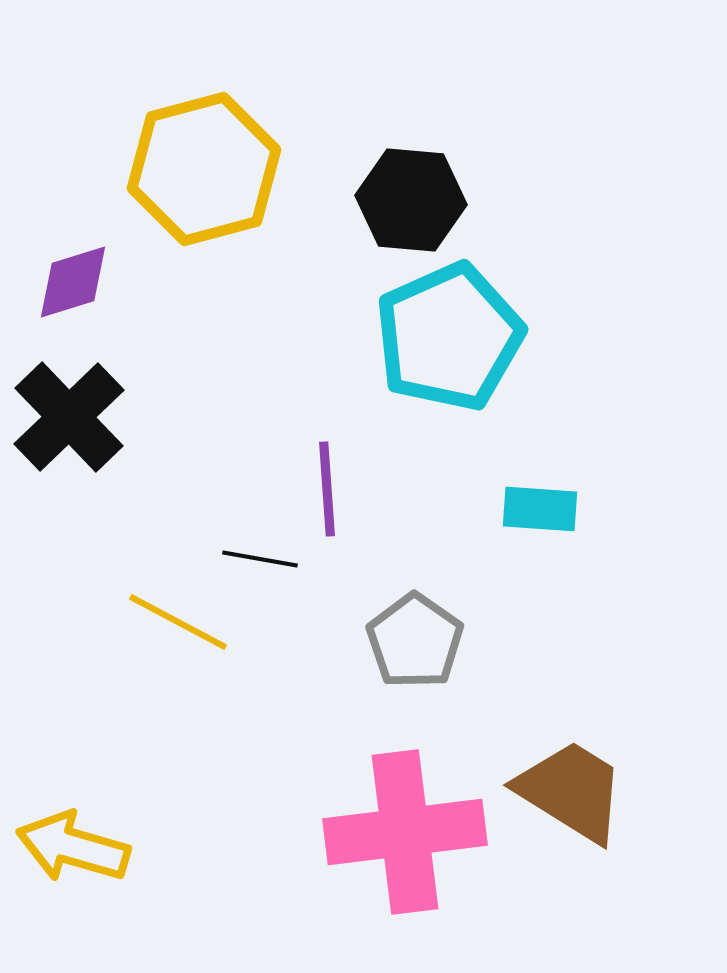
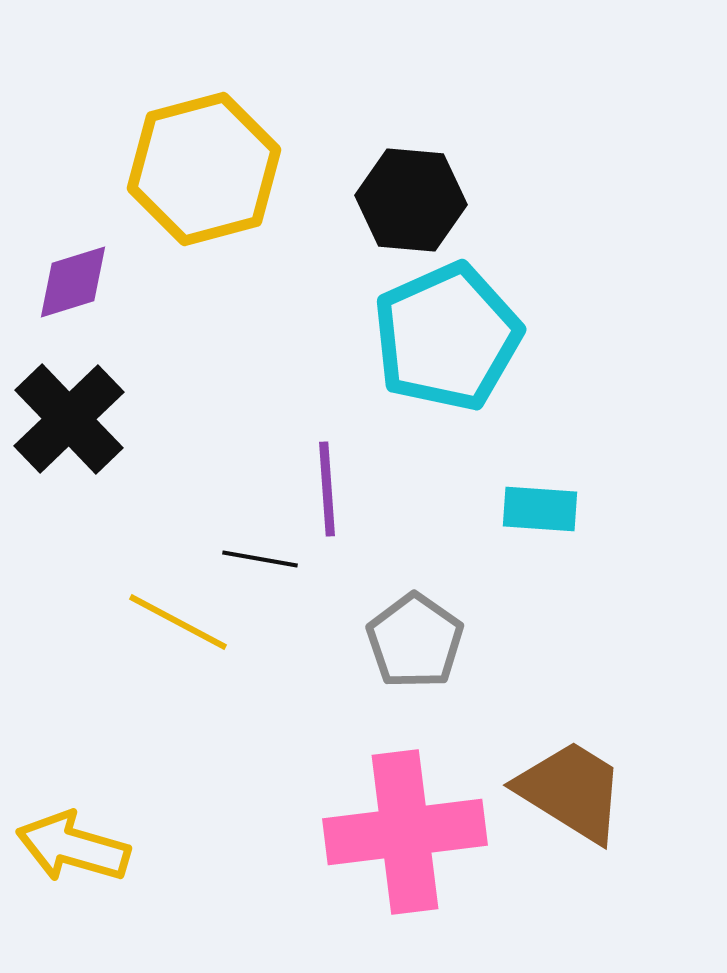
cyan pentagon: moved 2 px left
black cross: moved 2 px down
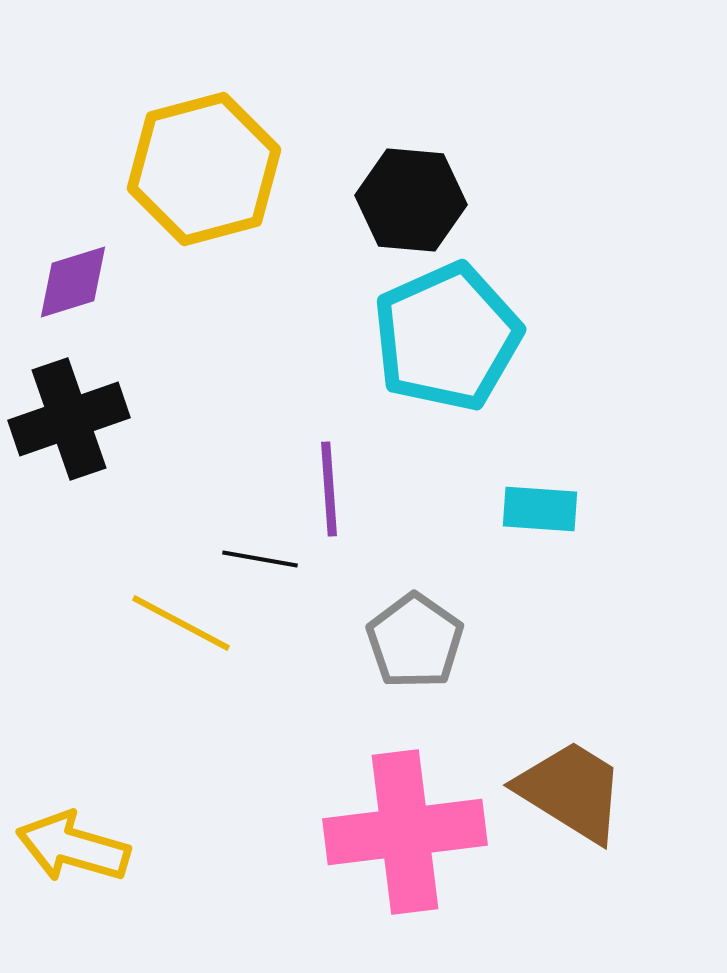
black cross: rotated 25 degrees clockwise
purple line: moved 2 px right
yellow line: moved 3 px right, 1 px down
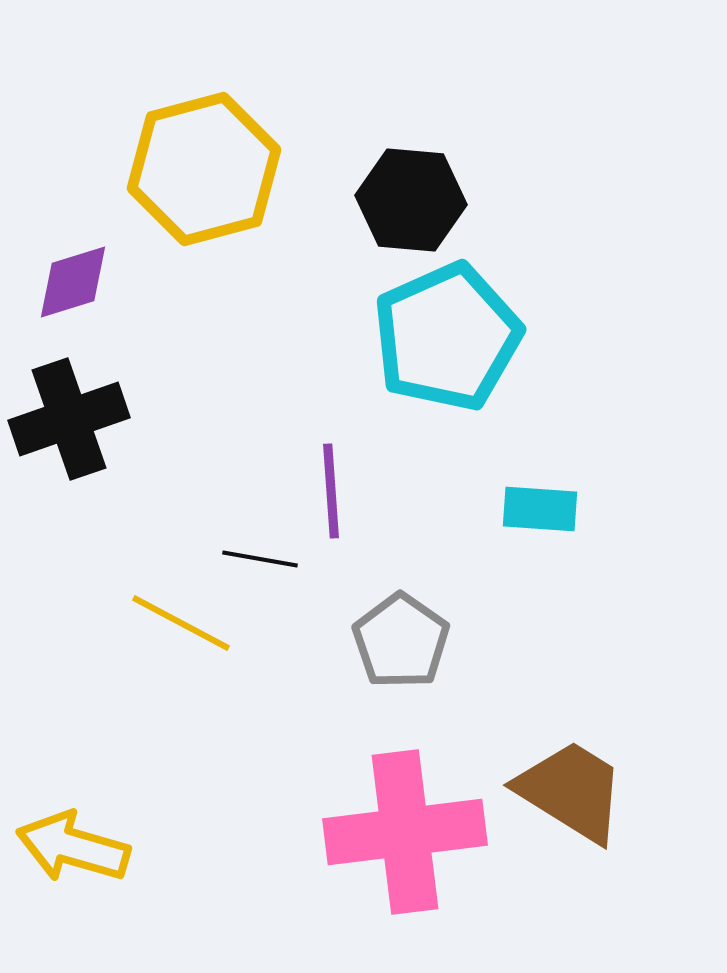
purple line: moved 2 px right, 2 px down
gray pentagon: moved 14 px left
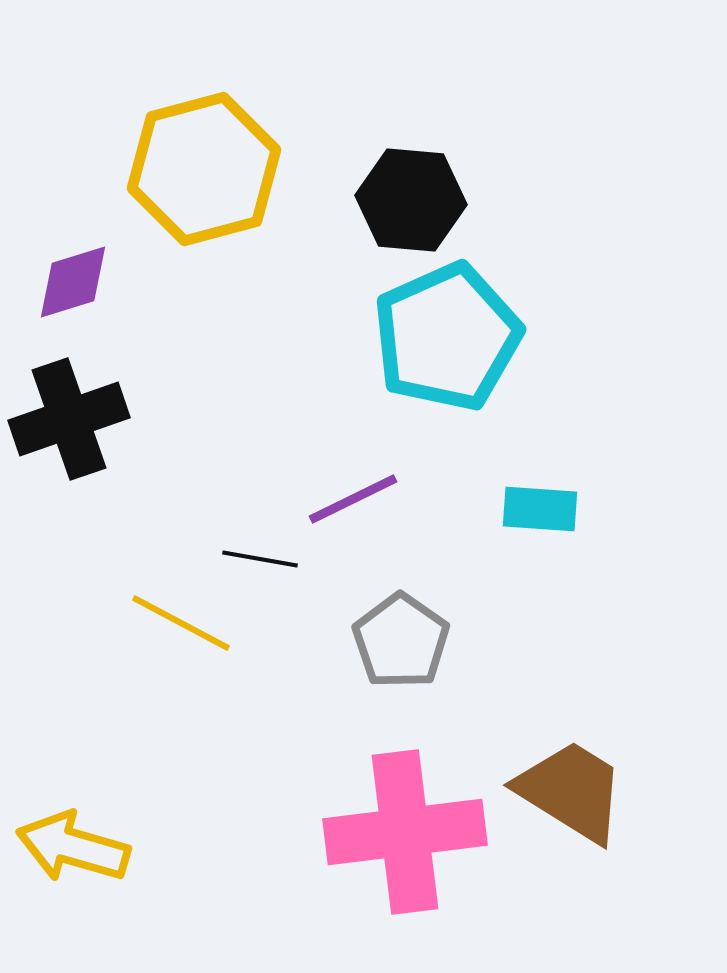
purple line: moved 22 px right, 8 px down; rotated 68 degrees clockwise
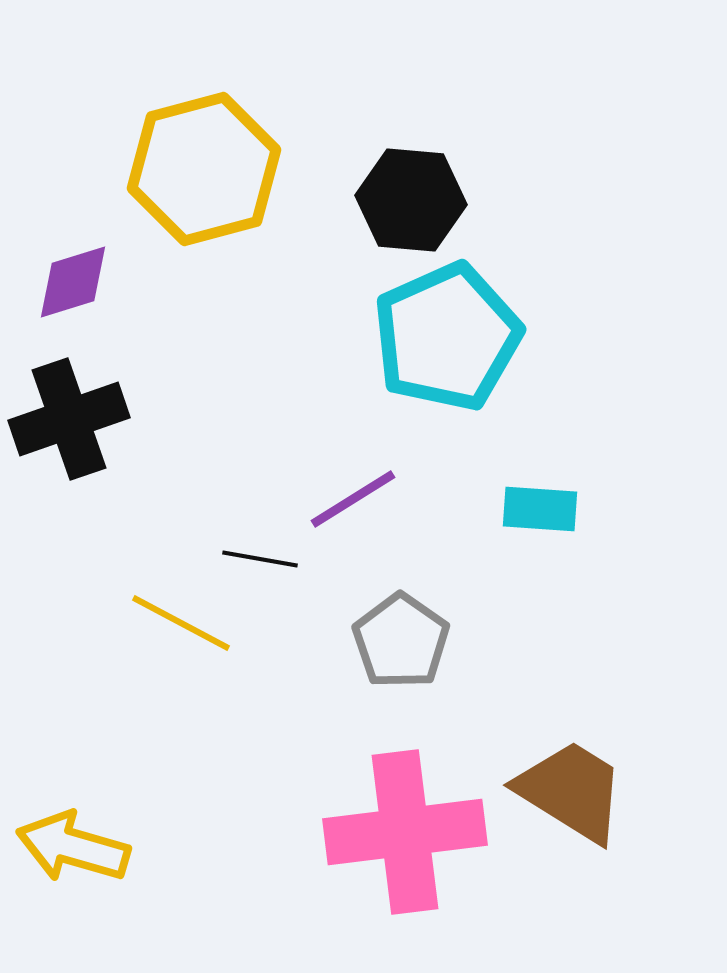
purple line: rotated 6 degrees counterclockwise
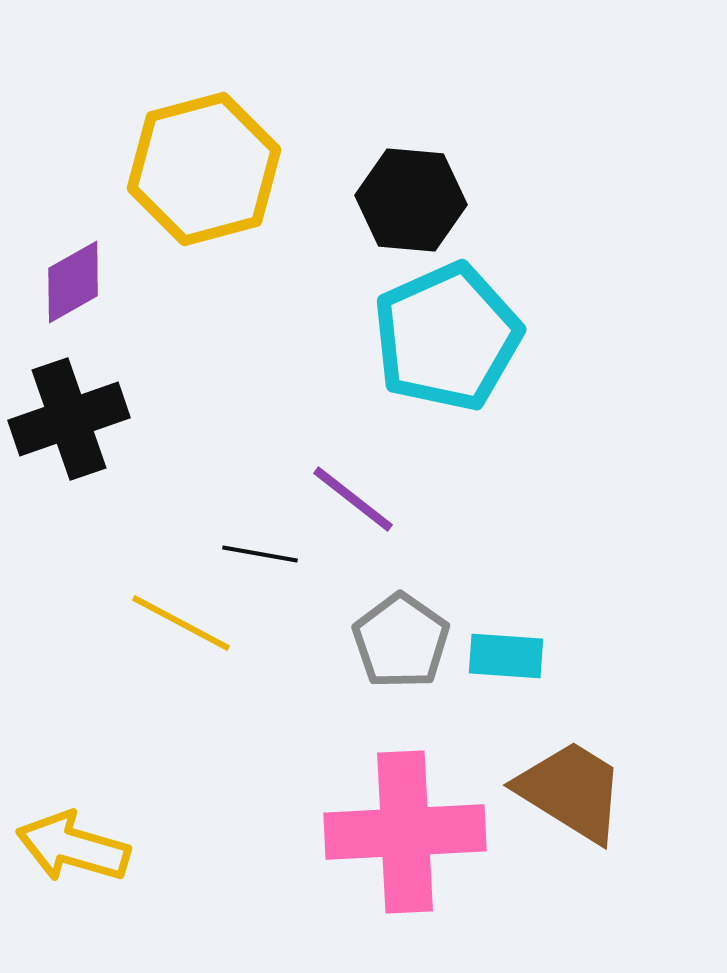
purple diamond: rotated 12 degrees counterclockwise
purple line: rotated 70 degrees clockwise
cyan rectangle: moved 34 px left, 147 px down
black line: moved 5 px up
pink cross: rotated 4 degrees clockwise
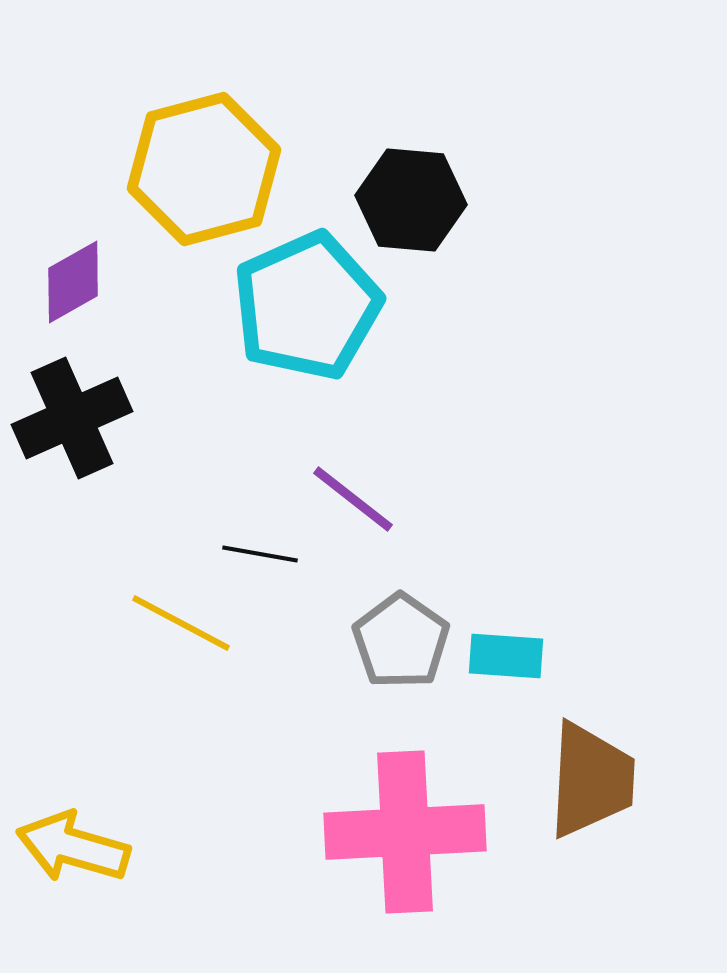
cyan pentagon: moved 140 px left, 31 px up
black cross: moved 3 px right, 1 px up; rotated 5 degrees counterclockwise
brown trapezoid: moved 20 px right, 11 px up; rotated 61 degrees clockwise
